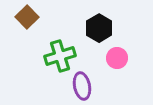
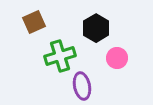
brown square: moved 7 px right, 5 px down; rotated 20 degrees clockwise
black hexagon: moved 3 px left
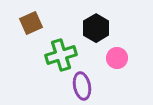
brown square: moved 3 px left, 1 px down
green cross: moved 1 px right, 1 px up
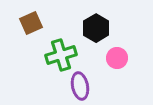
purple ellipse: moved 2 px left
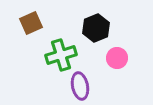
black hexagon: rotated 8 degrees clockwise
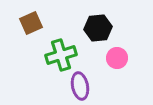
black hexagon: moved 2 px right; rotated 16 degrees clockwise
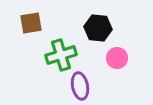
brown square: rotated 15 degrees clockwise
black hexagon: rotated 12 degrees clockwise
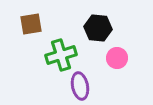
brown square: moved 1 px down
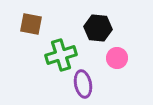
brown square: rotated 20 degrees clockwise
purple ellipse: moved 3 px right, 2 px up
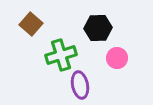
brown square: rotated 30 degrees clockwise
black hexagon: rotated 8 degrees counterclockwise
purple ellipse: moved 3 px left, 1 px down
